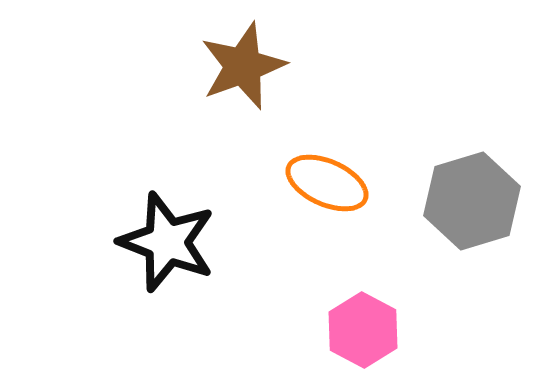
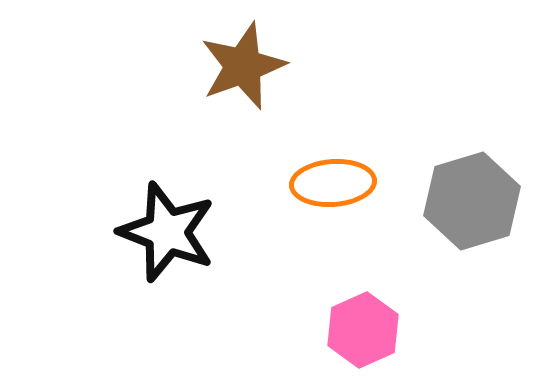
orange ellipse: moved 6 px right; rotated 28 degrees counterclockwise
black star: moved 10 px up
pink hexagon: rotated 8 degrees clockwise
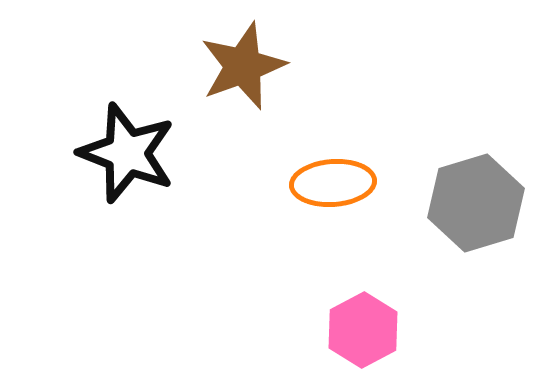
gray hexagon: moved 4 px right, 2 px down
black star: moved 40 px left, 79 px up
pink hexagon: rotated 4 degrees counterclockwise
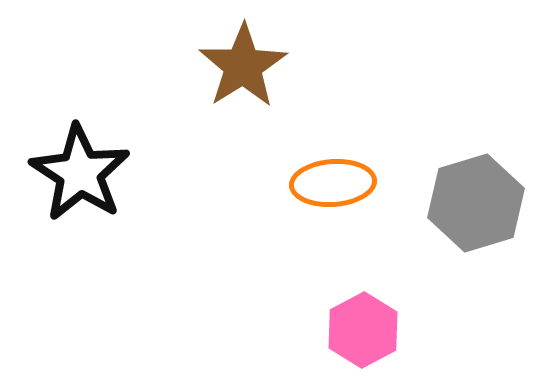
brown star: rotated 12 degrees counterclockwise
black star: moved 47 px left, 20 px down; rotated 12 degrees clockwise
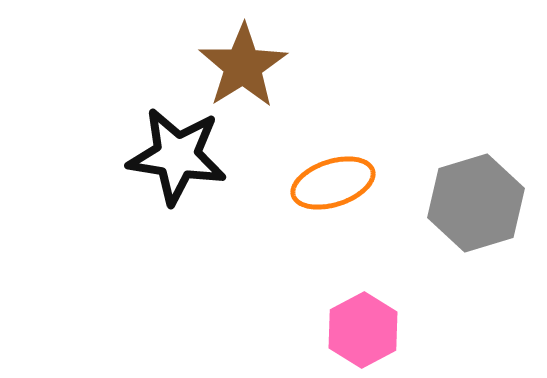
black star: moved 97 px right, 17 px up; rotated 24 degrees counterclockwise
orange ellipse: rotated 14 degrees counterclockwise
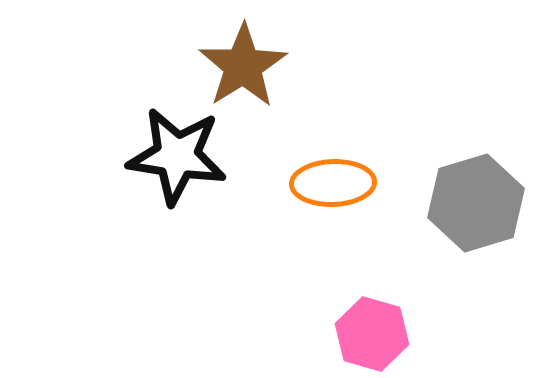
orange ellipse: rotated 16 degrees clockwise
pink hexagon: moved 9 px right, 4 px down; rotated 16 degrees counterclockwise
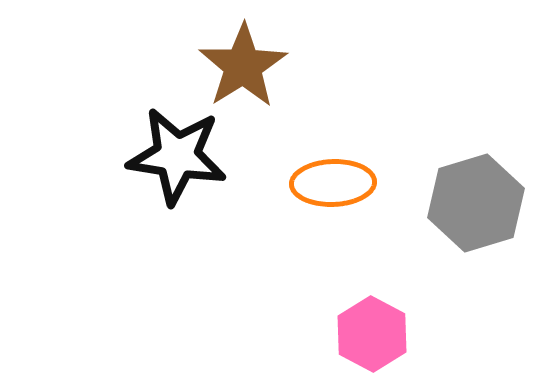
pink hexagon: rotated 12 degrees clockwise
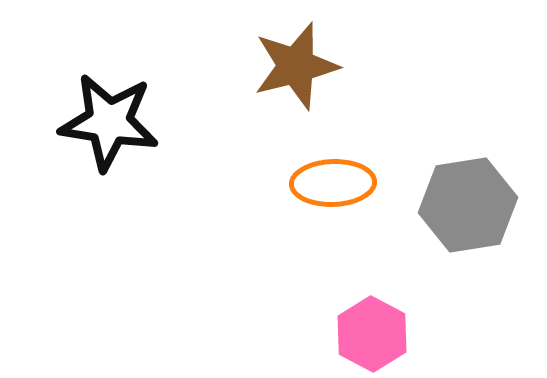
brown star: moved 53 px right; rotated 18 degrees clockwise
black star: moved 68 px left, 34 px up
gray hexagon: moved 8 px left, 2 px down; rotated 8 degrees clockwise
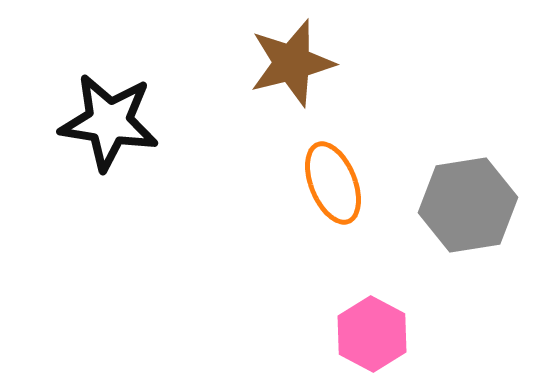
brown star: moved 4 px left, 3 px up
orange ellipse: rotated 70 degrees clockwise
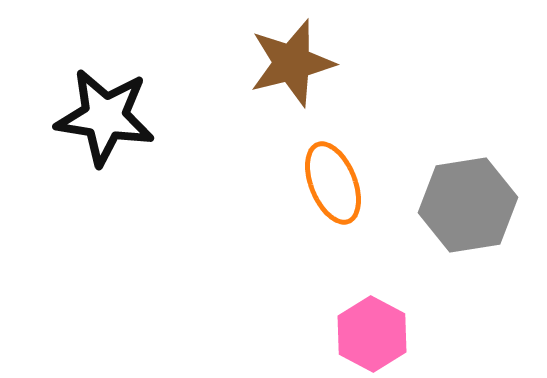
black star: moved 4 px left, 5 px up
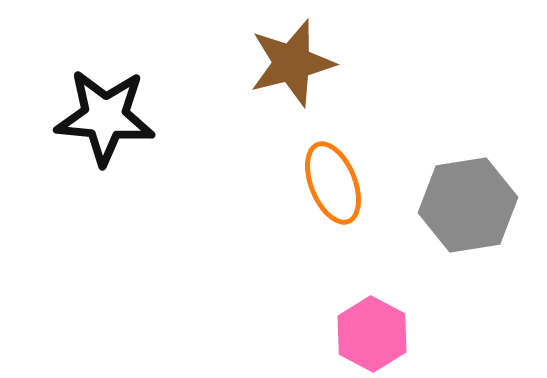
black star: rotated 4 degrees counterclockwise
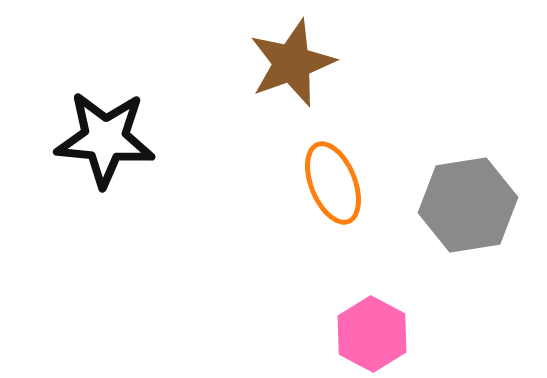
brown star: rotated 6 degrees counterclockwise
black star: moved 22 px down
